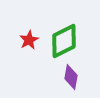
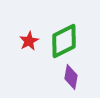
red star: moved 1 px down
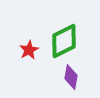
red star: moved 9 px down
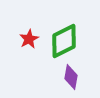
red star: moved 11 px up
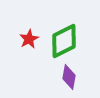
purple diamond: moved 2 px left
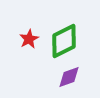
purple diamond: rotated 60 degrees clockwise
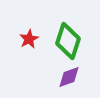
green diamond: moved 4 px right; rotated 45 degrees counterclockwise
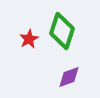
green diamond: moved 6 px left, 10 px up
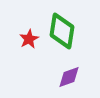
green diamond: rotated 9 degrees counterclockwise
